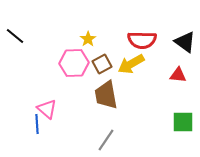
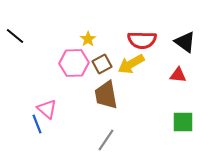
blue line: rotated 18 degrees counterclockwise
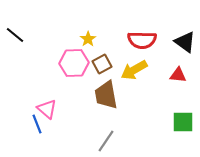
black line: moved 1 px up
yellow arrow: moved 3 px right, 6 px down
gray line: moved 1 px down
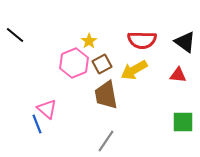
yellow star: moved 1 px right, 2 px down
pink hexagon: rotated 20 degrees counterclockwise
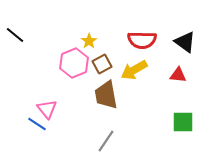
pink triangle: rotated 10 degrees clockwise
blue line: rotated 36 degrees counterclockwise
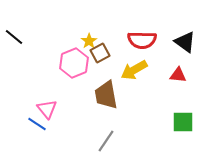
black line: moved 1 px left, 2 px down
brown square: moved 2 px left, 11 px up
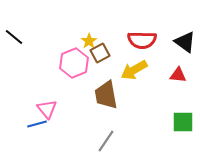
blue line: rotated 48 degrees counterclockwise
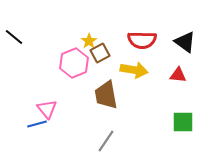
yellow arrow: rotated 140 degrees counterclockwise
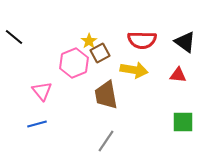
pink triangle: moved 5 px left, 18 px up
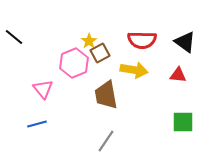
pink triangle: moved 1 px right, 2 px up
